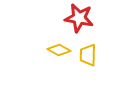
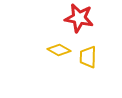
yellow trapezoid: moved 2 px down
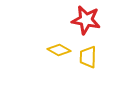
red star: moved 7 px right, 2 px down
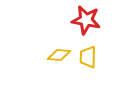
yellow diamond: moved 5 px down; rotated 25 degrees counterclockwise
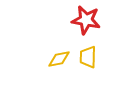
yellow diamond: moved 4 px down; rotated 15 degrees counterclockwise
